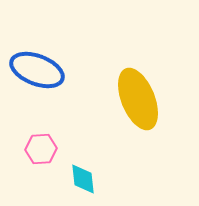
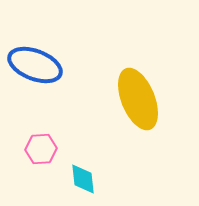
blue ellipse: moved 2 px left, 5 px up
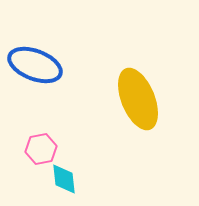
pink hexagon: rotated 8 degrees counterclockwise
cyan diamond: moved 19 px left
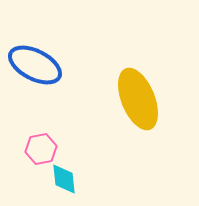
blue ellipse: rotated 6 degrees clockwise
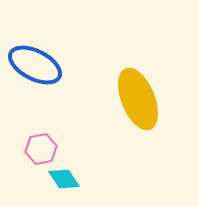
cyan diamond: rotated 28 degrees counterclockwise
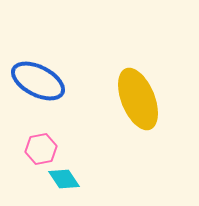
blue ellipse: moved 3 px right, 16 px down
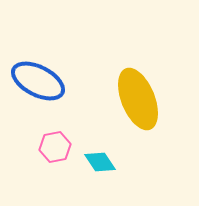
pink hexagon: moved 14 px right, 2 px up
cyan diamond: moved 36 px right, 17 px up
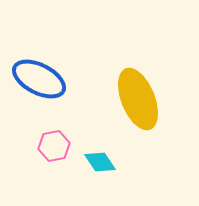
blue ellipse: moved 1 px right, 2 px up
pink hexagon: moved 1 px left, 1 px up
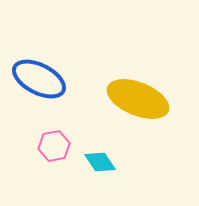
yellow ellipse: rotated 46 degrees counterclockwise
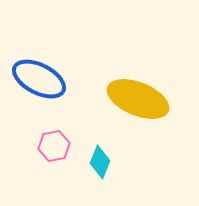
cyan diamond: rotated 56 degrees clockwise
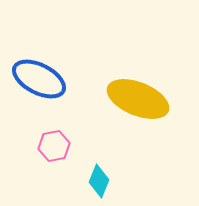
cyan diamond: moved 1 px left, 19 px down
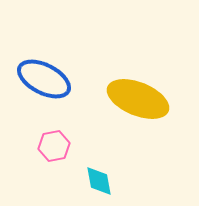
blue ellipse: moved 5 px right
cyan diamond: rotated 32 degrees counterclockwise
